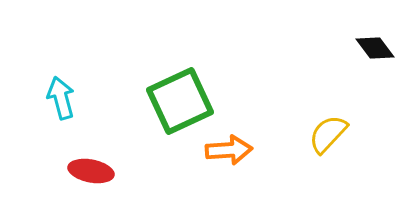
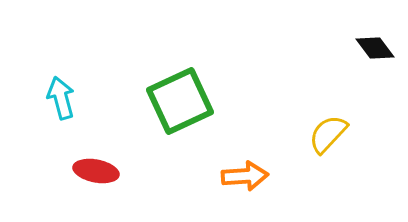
orange arrow: moved 16 px right, 26 px down
red ellipse: moved 5 px right
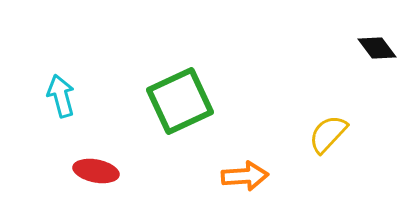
black diamond: moved 2 px right
cyan arrow: moved 2 px up
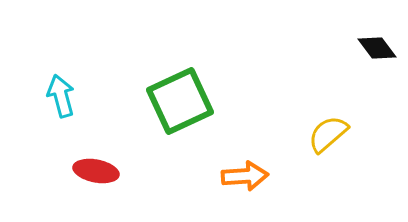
yellow semicircle: rotated 6 degrees clockwise
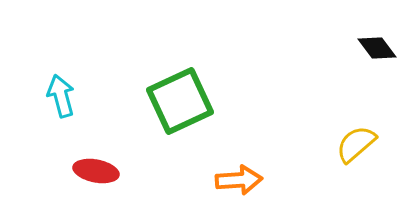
yellow semicircle: moved 28 px right, 10 px down
orange arrow: moved 6 px left, 4 px down
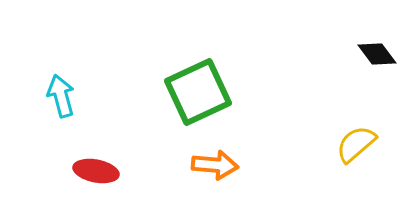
black diamond: moved 6 px down
green square: moved 18 px right, 9 px up
orange arrow: moved 24 px left, 15 px up; rotated 9 degrees clockwise
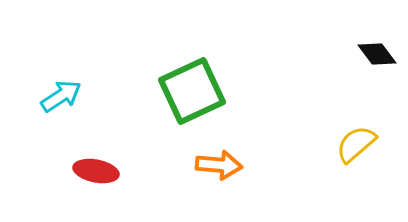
green square: moved 6 px left, 1 px up
cyan arrow: rotated 72 degrees clockwise
orange arrow: moved 4 px right
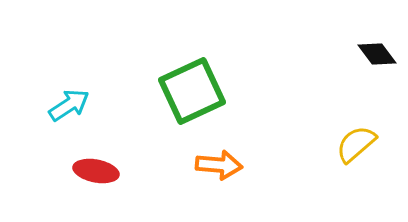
cyan arrow: moved 8 px right, 9 px down
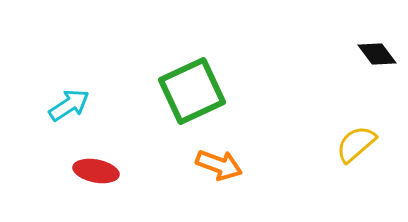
orange arrow: rotated 15 degrees clockwise
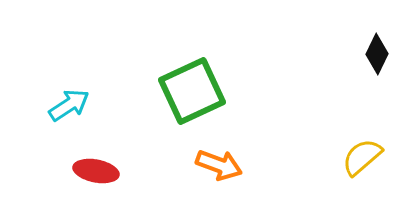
black diamond: rotated 63 degrees clockwise
yellow semicircle: moved 6 px right, 13 px down
